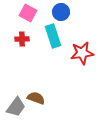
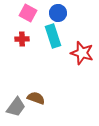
blue circle: moved 3 px left, 1 px down
red star: rotated 25 degrees clockwise
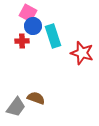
blue circle: moved 25 px left, 13 px down
red cross: moved 2 px down
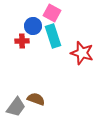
pink square: moved 24 px right
brown semicircle: moved 1 px down
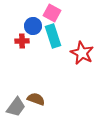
red star: rotated 10 degrees clockwise
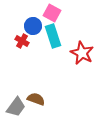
red cross: rotated 32 degrees clockwise
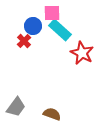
pink square: rotated 30 degrees counterclockwise
cyan rectangle: moved 7 px right, 6 px up; rotated 30 degrees counterclockwise
red cross: moved 2 px right; rotated 16 degrees clockwise
brown semicircle: moved 16 px right, 15 px down
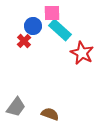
brown semicircle: moved 2 px left
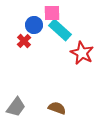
blue circle: moved 1 px right, 1 px up
brown semicircle: moved 7 px right, 6 px up
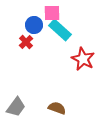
red cross: moved 2 px right, 1 px down
red star: moved 1 px right, 6 px down
